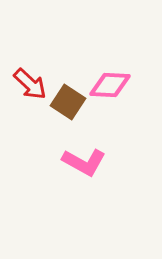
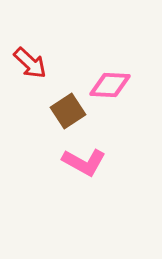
red arrow: moved 21 px up
brown square: moved 9 px down; rotated 24 degrees clockwise
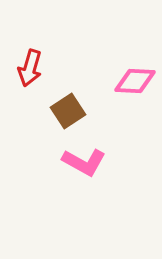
red arrow: moved 5 px down; rotated 63 degrees clockwise
pink diamond: moved 25 px right, 4 px up
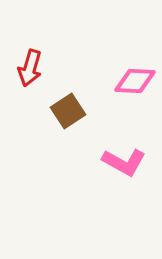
pink L-shape: moved 40 px right
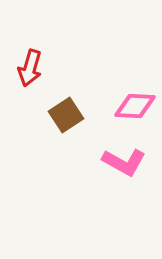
pink diamond: moved 25 px down
brown square: moved 2 px left, 4 px down
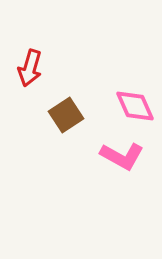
pink diamond: rotated 63 degrees clockwise
pink L-shape: moved 2 px left, 6 px up
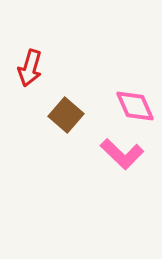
brown square: rotated 16 degrees counterclockwise
pink L-shape: moved 2 px up; rotated 15 degrees clockwise
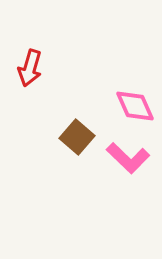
brown square: moved 11 px right, 22 px down
pink L-shape: moved 6 px right, 4 px down
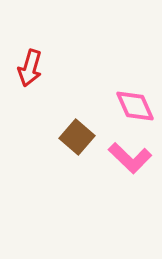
pink L-shape: moved 2 px right
